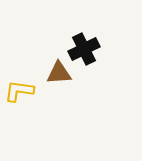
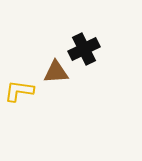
brown triangle: moved 3 px left, 1 px up
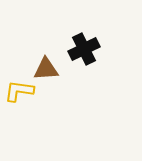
brown triangle: moved 10 px left, 3 px up
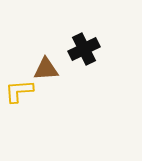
yellow L-shape: rotated 12 degrees counterclockwise
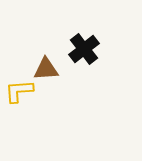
black cross: rotated 12 degrees counterclockwise
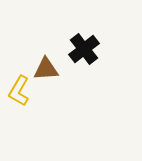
yellow L-shape: rotated 56 degrees counterclockwise
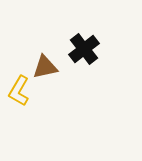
brown triangle: moved 1 px left, 2 px up; rotated 8 degrees counterclockwise
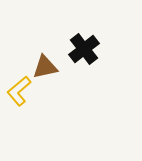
yellow L-shape: rotated 20 degrees clockwise
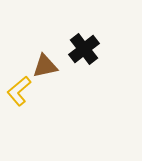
brown triangle: moved 1 px up
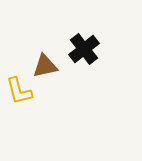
yellow L-shape: rotated 64 degrees counterclockwise
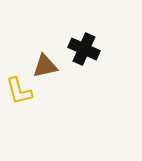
black cross: rotated 28 degrees counterclockwise
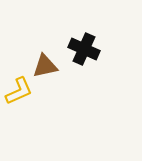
yellow L-shape: rotated 100 degrees counterclockwise
